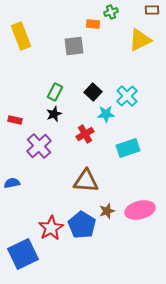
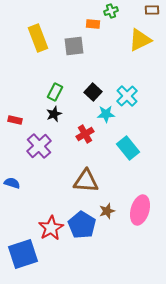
green cross: moved 1 px up
yellow rectangle: moved 17 px right, 2 px down
cyan rectangle: rotated 70 degrees clockwise
blue semicircle: rotated 28 degrees clockwise
pink ellipse: rotated 60 degrees counterclockwise
blue square: rotated 8 degrees clockwise
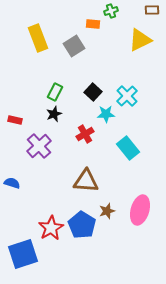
gray square: rotated 25 degrees counterclockwise
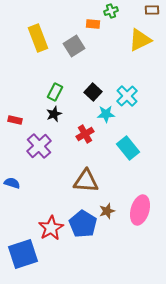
blue pentagon: moved 1 px right, 1 px up
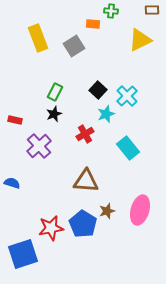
green cross: rotated 24 degrees clockwise
black square: moved 5 px right, 2 px up
cyan star: rotated 18 degrees counterclockwise
red star: rotated 20 degrees clockwise
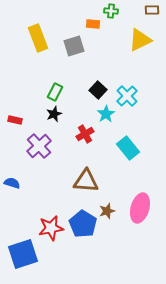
gray square: rotated 15 degrees clockwise
cyan star: rotated 12 degrees counterclockwise
pink ellipse: moved 2 px up
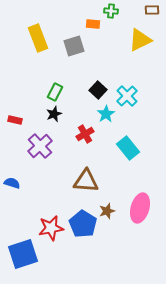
purple cross: moved 1 px right
